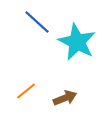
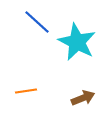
orange line: rotated 30 degrees clockwise
brown arrow: moved 18 px right
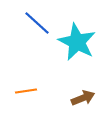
blue line: moved 1 px down
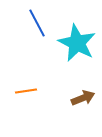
blue line: rotated 20 degrees clockwise
cyan star: moved 1 px down
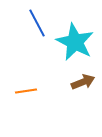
cyan star: moved 2 px left, 1 px up
brown arrow: moved 16 px up
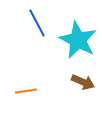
cyan star: moved 3 px right, 2 px up
brown arrow: rotated 45 degrees clockwise
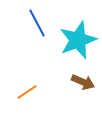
cyan star: rotated 24 degrees clockwise
orange line: moved 1 px right, 1 px down; rotated 25 degrees counterclockwise
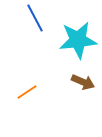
blue line: moved 2 px left, 5 px up
cyan star: rotated 15 degrees clockwise
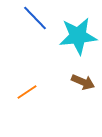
blue line: rotated 16 degrees counterclockwise
cyan star: moved 4 px up
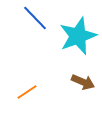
cyan star: rotated 15 degrees counterclockwise
